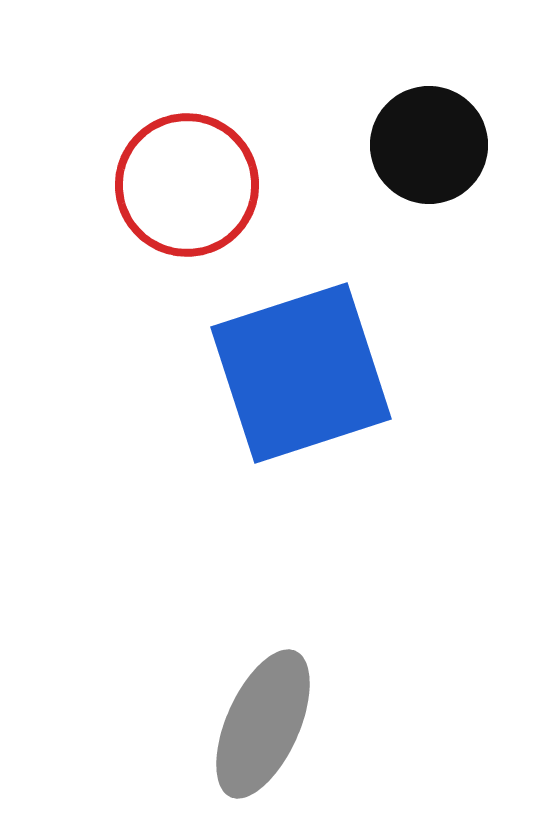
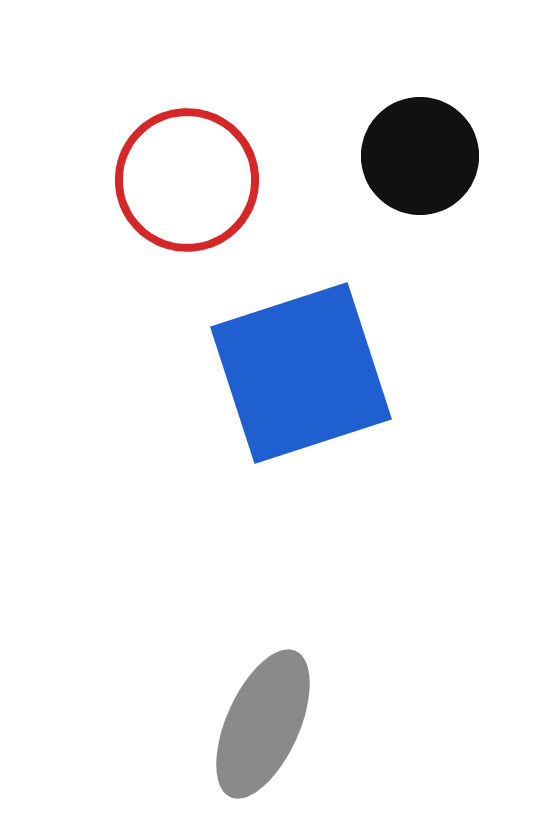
black circle: moved 9 px left, 11 px down
red circle: moved 5 px up
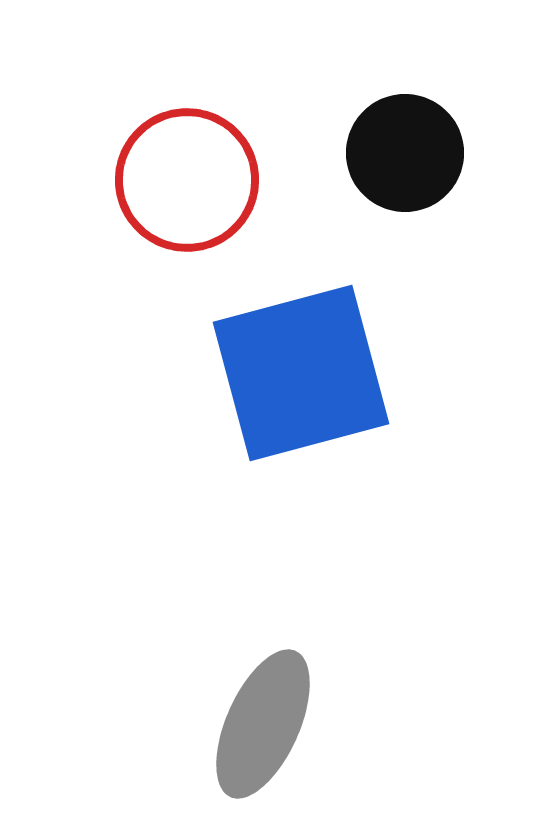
black circle: moved 15 px left, 3 px up
blue square: rotated 3 degrees clockwise
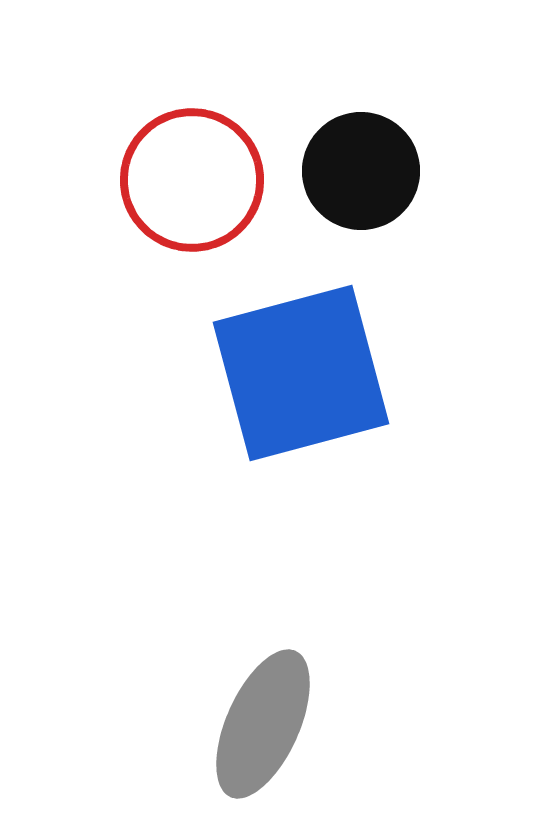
black circle: moved 44 px left, 18 px down
red circle: moved 5 px right
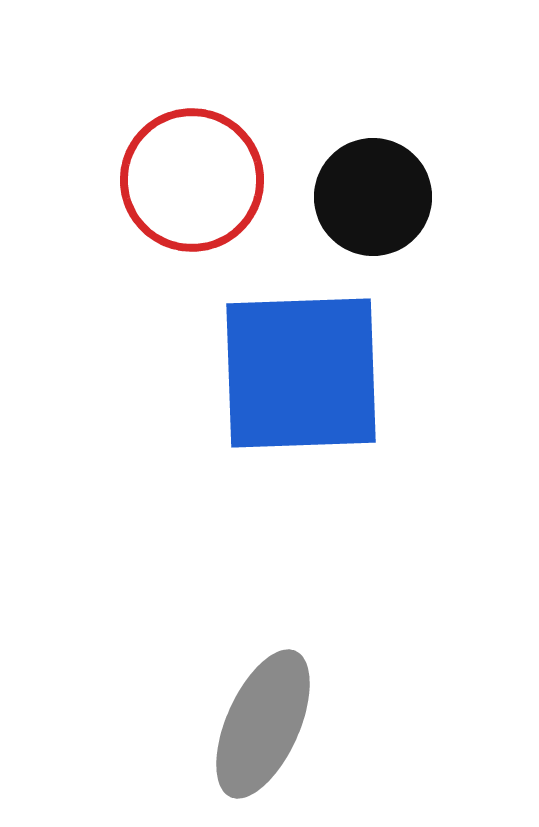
black circle: moved 12 px right, 26 px down
blue square: rotated 13 degrees clockwise
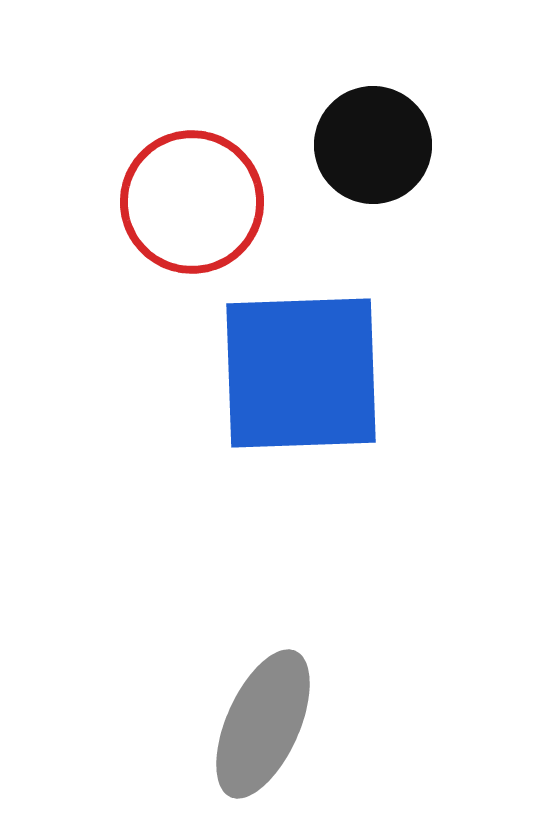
red circle: moved 22 px down
black circle: moved 52 px up
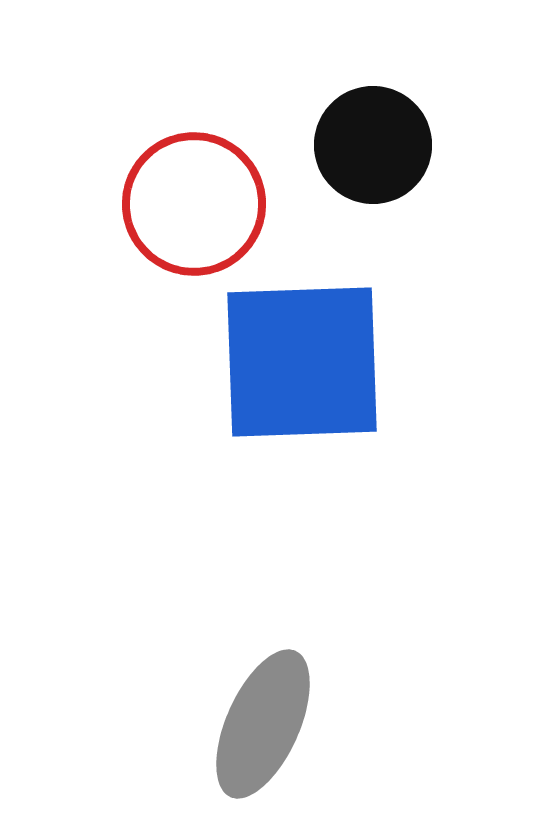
red circle: moved 2 px right, 2 px down
blue square: moved 1 px right, 11 px up
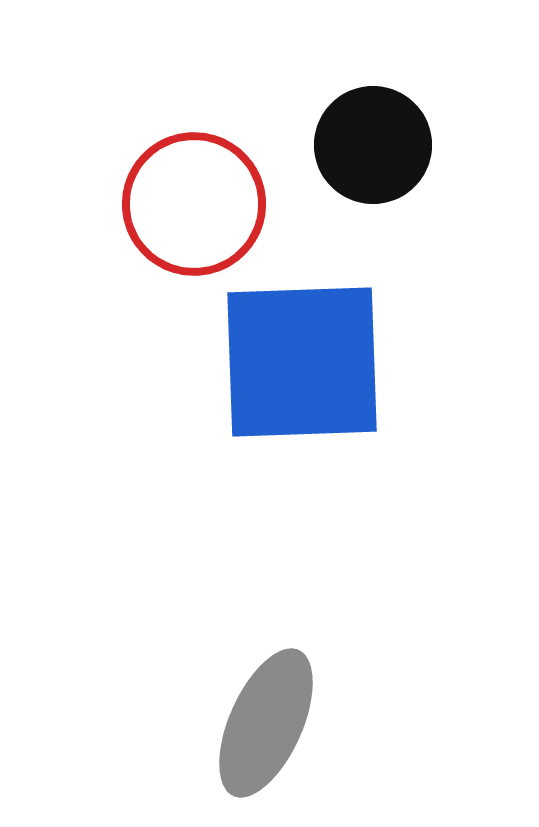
gray ellipse: moved 3 px right, 1 px up
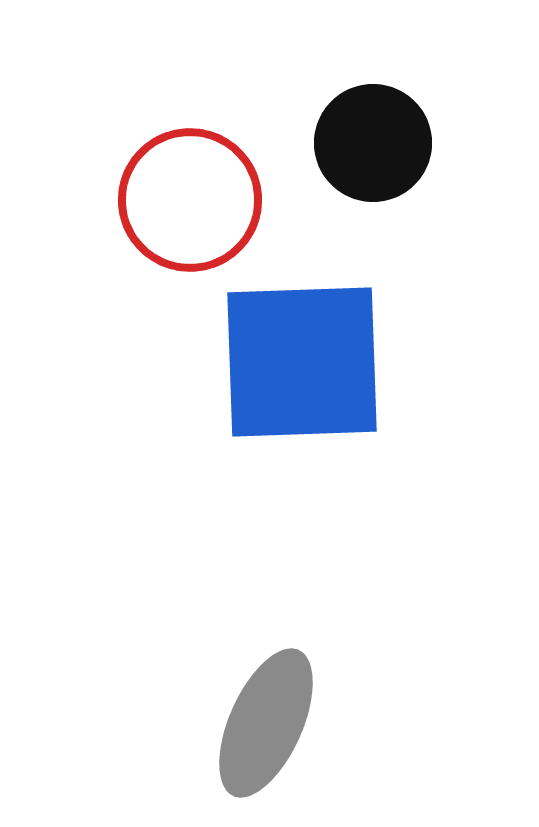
black circle: moved 2 px up
red circle: moved 4 px left, 4 px up
